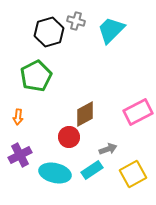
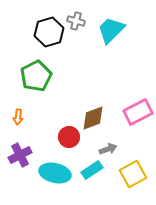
brown diamond: moved 8 px right, 4 px down; rotated 8 degrees clockwise
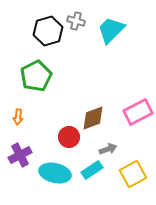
black hexagon: moved 1 px left, 1 px up
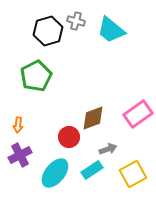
cyan trapezoid: rotated 96 degrees counterclockwise
pink rectangle: moved 2 px down; rotated 8 degrees counterclockwise
orange arrow: moved 8 px down
cyan ellipse: rotated 64 degrees counterclockwise
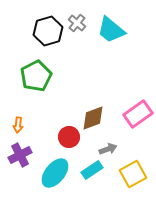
gray cross: moved 1 px right, 2 px down; rotated 24 degrees clockwise
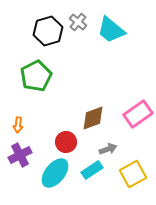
gray cross: moved 1 px right, 1 px up
red circle: moved 3 px left, 5 px down
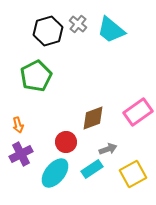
gray cross: moved 2 px down
pink rectangle: moved 2 px up
orange arrow: rotated 21 degrees counterclockwise
purple cross: moved 1 px right, 1 px up
cyan rectangle: moved 1 px up
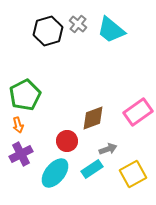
green pentagon: moved 11 px left, 19 px down
red circle: moved 1 px right, 1 px up
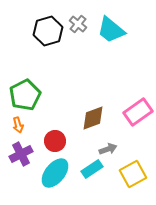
red circle: moved 12 px left
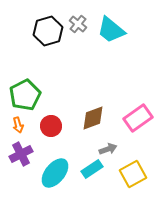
pink rectangle: moved 6 px down
red circle: moved 4 px left, 15 px up
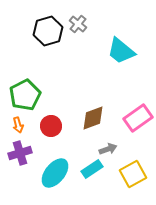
cyan trapezoid: moved 10 px right, 21 px down
purple cross: moved 1 px left, 1 px up; rotated 10 degrees clockwise
